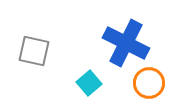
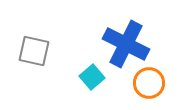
blue cross: moved 1 px down
cyan square: moved 3 px right, 6 px up
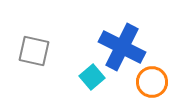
blue cross: moved 4 px left, 3 px down
orange circle: moved 3 px right, 1 px up
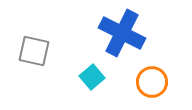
blue cross: moved 14 px up
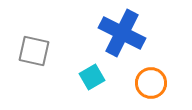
cyan square: rotated 10 degrees clockwise
orange circle: moved 1 px left, 1 px down
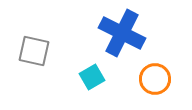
orange circle: moved 4 px right, 4 px up
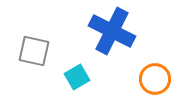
blue cross: moved 10 px left, 2 px up
cyan square: moved 15 px left
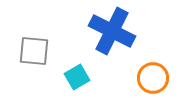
gray square: rotated 8 degrees counterclockwise
orange circle: moved 2 px left, 1 px up
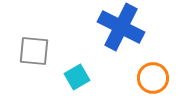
blue cross: moved 9 px right, 4 px up
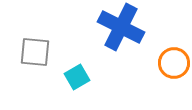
gray square: moved 1 px right, 1 px down
orange circle: moved 21 px right, 15 px up
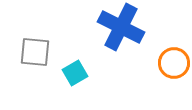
cyan square: moved 2 px left, 4 px up
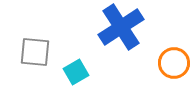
blue cross: rotated 30 degrees clockwise
cyan square: moved 1 px right, 1 px up
